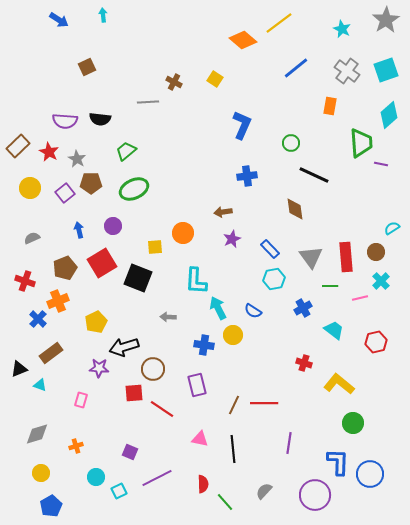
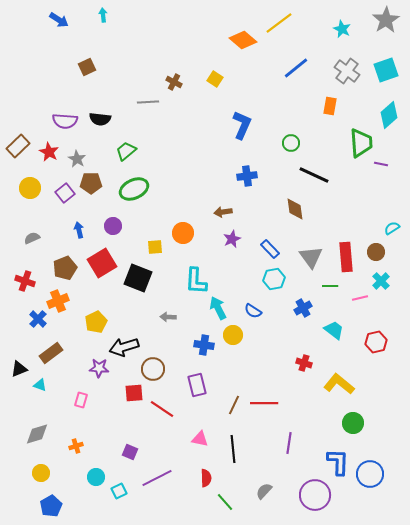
red semicircle at (203, 484): moved 3 px right, 6 px up
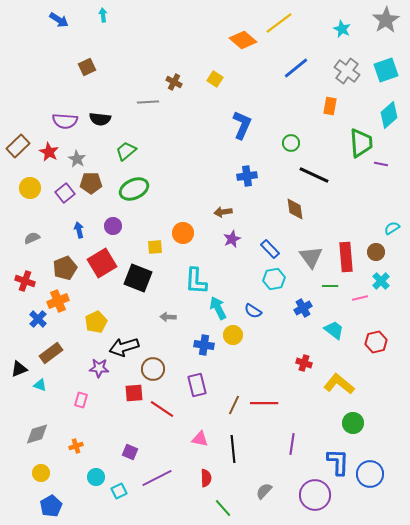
purple line at (289, 443): moved 3 px right, 1 px down
green line at (225, 502): moved 2 px left, 6 px down
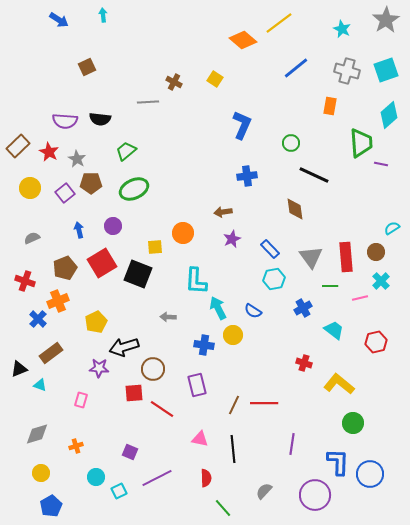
gray cross at (347, 71): rotated 20 degrees counterclockwise
black square at (138, 278): moved 4 px up
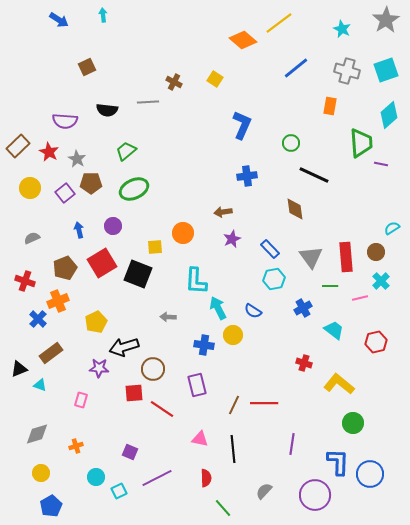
black semicircle at (100, 119): moved 7 px right, 9 px up
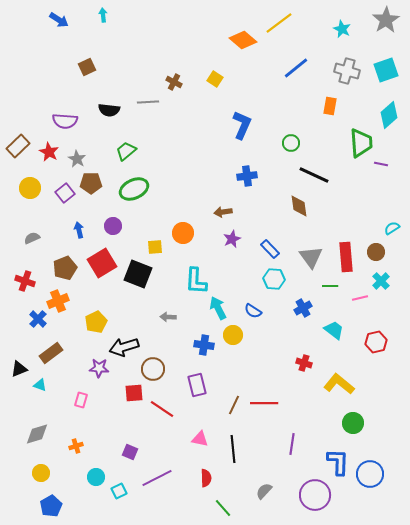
black semicircle at (107, 110): moved 2 px right
brown diamond at (295, 209): moved 4 px right, 3 px up
cyan hexagon at (274, 279): rotated 15 degrees clockwise
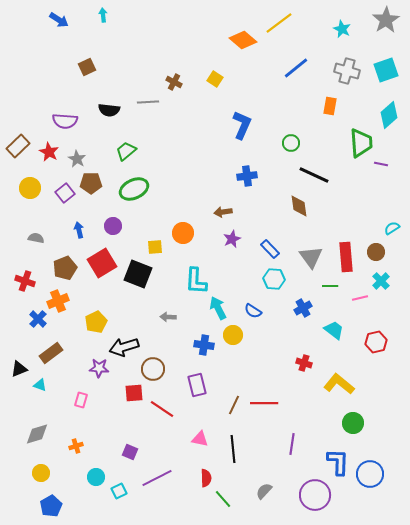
gray semicircle at (32, 238): moved 4 px right; rotated 35 degrees clockwise
green line at (223, 508): moved 9 px up
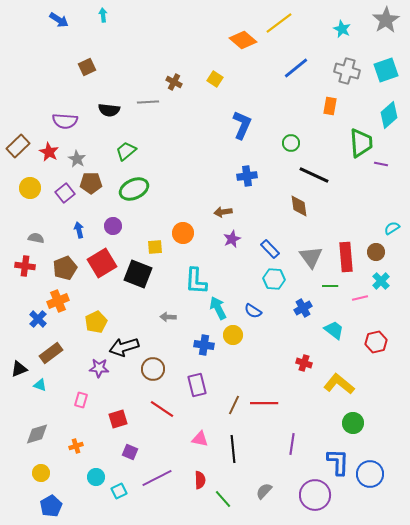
red cross at (25, 281): moved 15 px up; rotated 12 degrees counterclockwise
red square at (134, 393): moved 16 px left, 26 px down; rotated 12 degrees counterclockwise
red semicircle at (206, 478): moved 6 px left, 2 px down
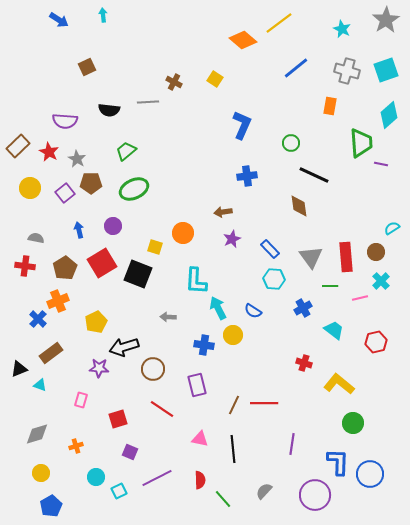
yellow square at (155, 247): rotated 21 degrees clockwise
brown pentagon at (65, 268): rotated 10 degrees counterclockwise
